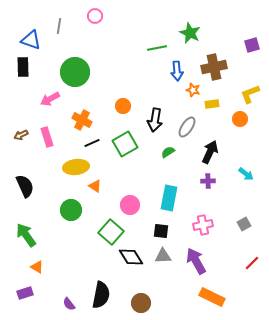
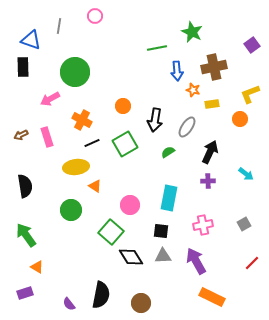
green star at (190, 33): moved 2 px right, 1 px up
purple square at (252, 45): rotated 21 degrees counterclockwise
black semicircle at (25, 186): rotated 15 degrees clockwise
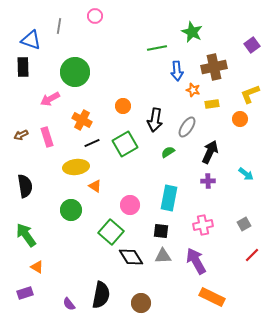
red line at (252, 263): moved 8 px up
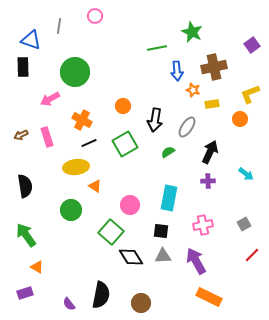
black line at (92, 143): moved 3 px left
orange rectangle at (212, 297): moved 3 px left
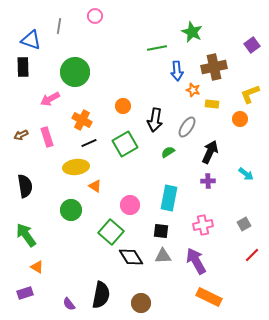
yellow rectangle at (212, 104): rotated 16 degrees clockwise
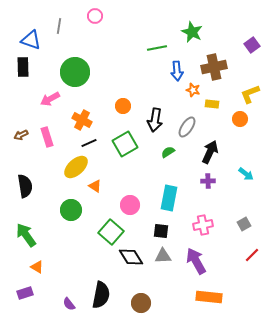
yellow ellipse at (76, 167): rotated 35 degrees counterclockwise
orange rectangle at (209, 297): rotated 20 degrees counterclockwise
